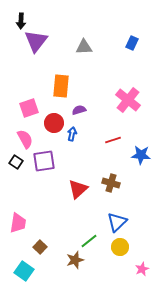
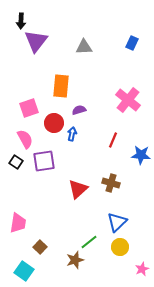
red line: rotated 49 degrees counterclockwise
green line: moved 1 px down
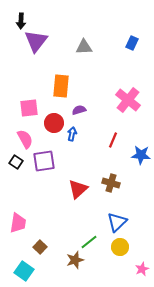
pink square: rotated 12 degrees clockwise
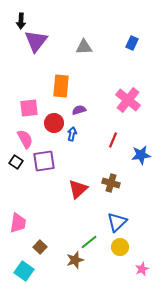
blue star: rotated 12 degrees counterclockwise
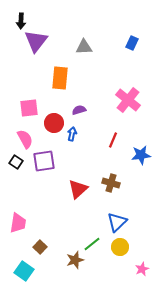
orange rectangle: moved 1 px left, 8 px up
green line: moved 3 px right, 2 px down
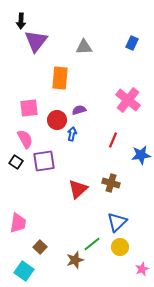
red circle: moved 3 px right, 3 px up
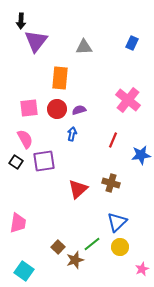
red circle: moved 11 px up
brown square: moved 18 px right
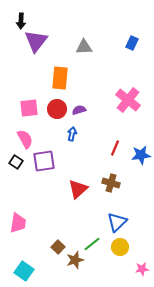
red line: moved 2 px right, 8 px down
pink star: rotated 16 degrees clockwise
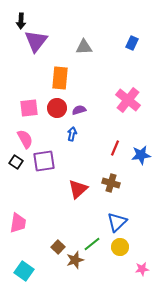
red circle: moved 1 px up
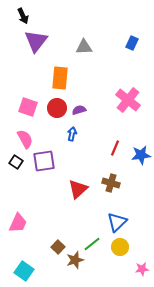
black arrow: moved 2 px right, 5 px up; rotated 28 degrees counterclockwise
pink square: moved 1 px left, 1 px up; rotated 24 degrees clockwise
pink trapezoid: rotated 15 degrees clockwise
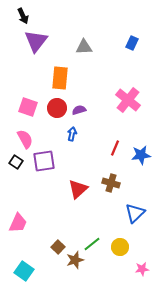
blue triangle: moved 18 px right, 9 px up
